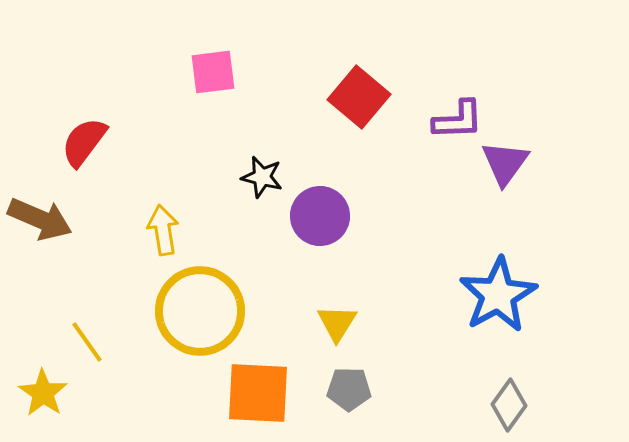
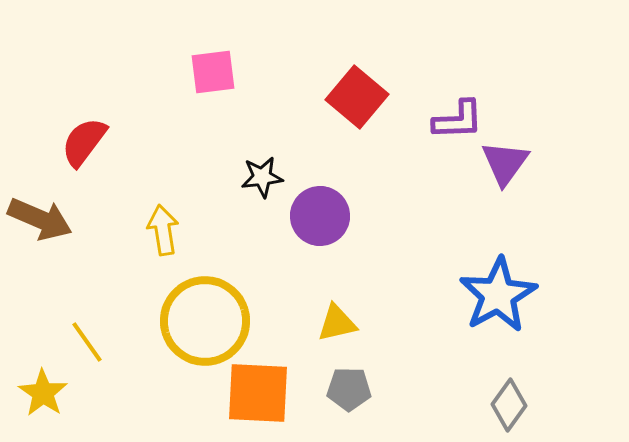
red square: moved 2 px left
black star: rotated 21 degrees counterclockwise
yellow circle: moved 5 px right, 10 px down
yellow triangle: rotated 45 degrees clockwise
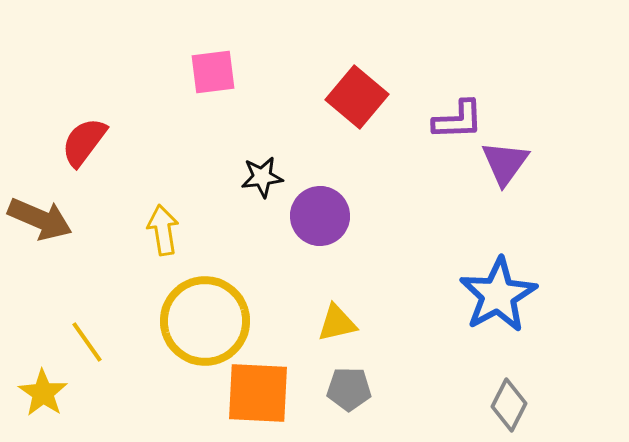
gray diamond: rotated 9 degrees counterclockwise
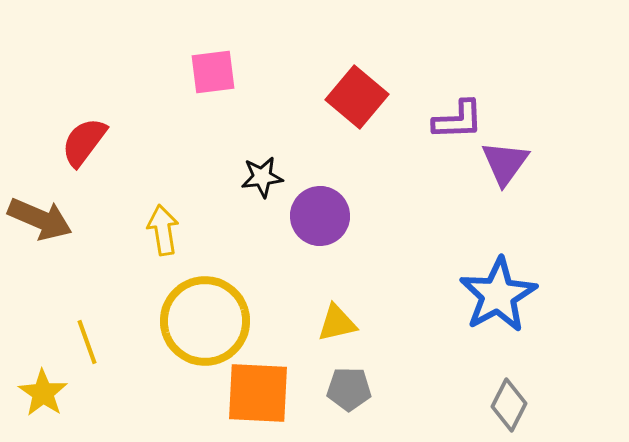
yellow line: rotated 15 degrees clockwise
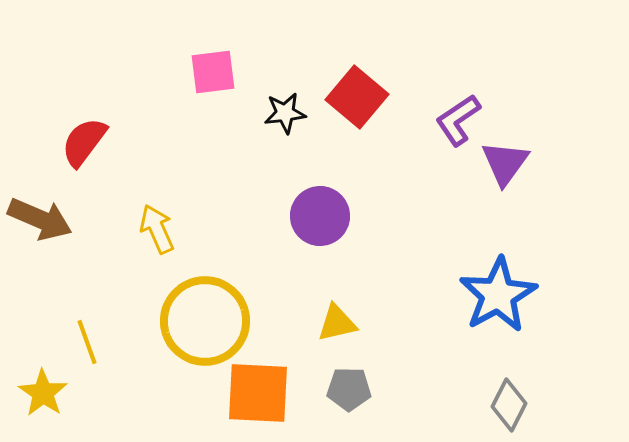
purple L-shape: rotated 148 degrees clockwise
black star: moved 23 px right, 64 px up
yellow arrow: moved 6 px left, 1 px up; rotated 15 degrees counterclockwise
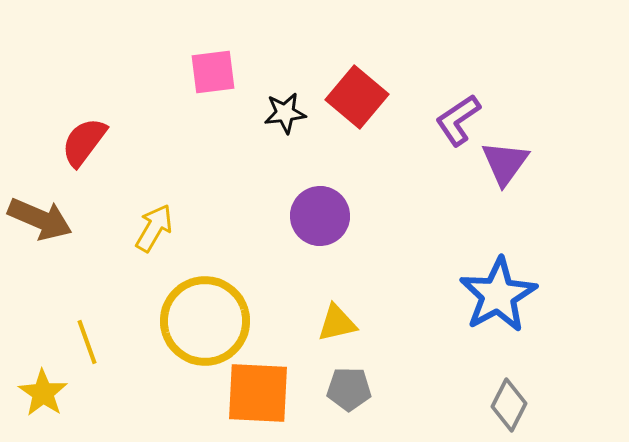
yellow arrow: moved 3 px left, 1 px up; rotated 54 degrees clockwise
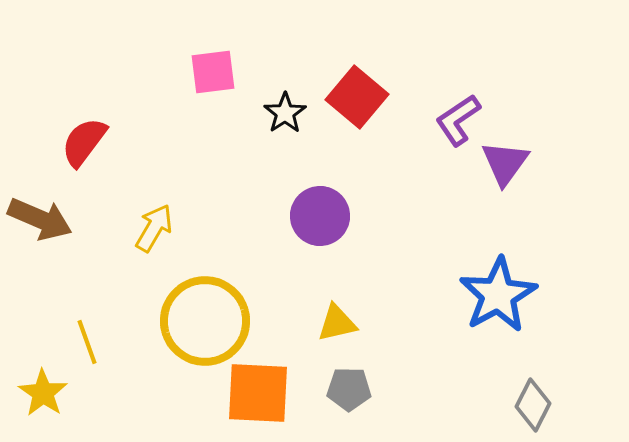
black star: rotated 27 degrees counterclockwise
gray diamond: moved 24 px right
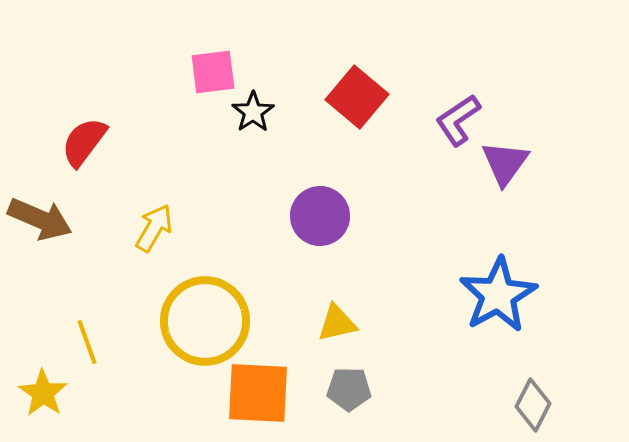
black star: moved 32 px left, 1 px up
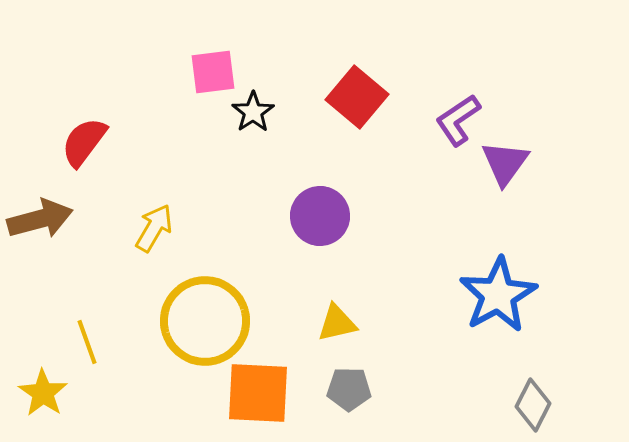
brown arrow: rotated 38 degrees counterclockwise
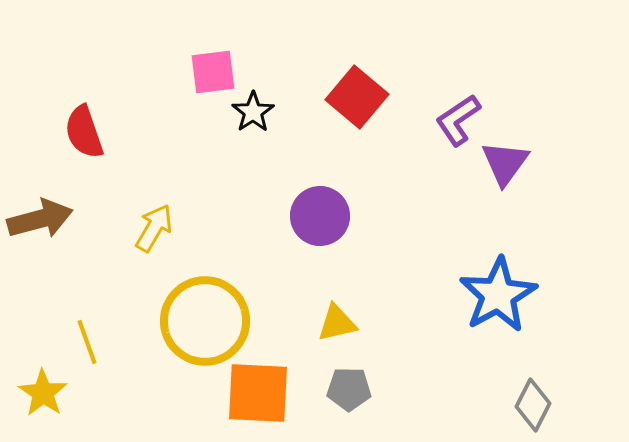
red semicircle: moved 10 px up; rotated 56 degrees counterclockwise
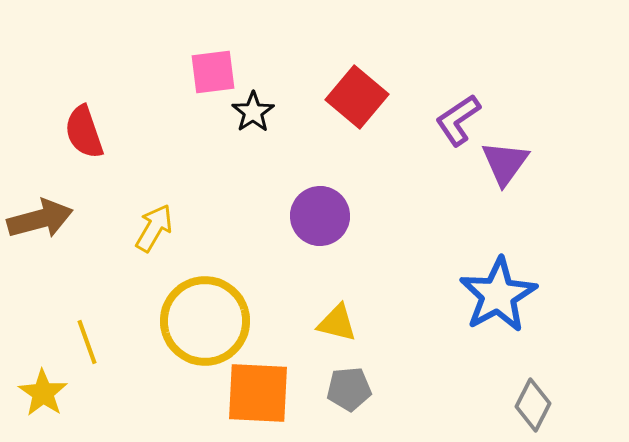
yellow triangle: rotated 27 degrees clockwise
gray pentagon: rotated 6 degrees counterclockwise
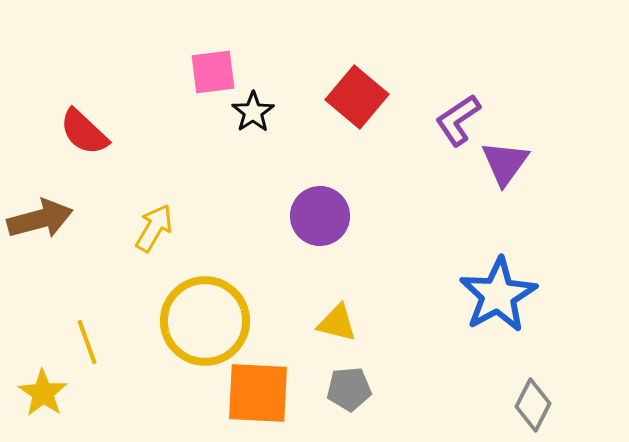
red semicircle: rotated 28 degrees counterclockwise
